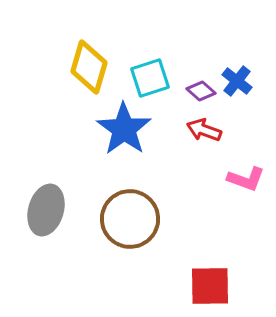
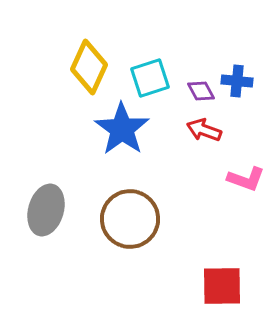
yellow diamond: rotated 8 degrees clockwise
blue cross: rotated 32 degrees counterclockwise
purple diamond: rotated 20 degrees clockwise
blue star: moved 2 px left
red square: moved 12 px right
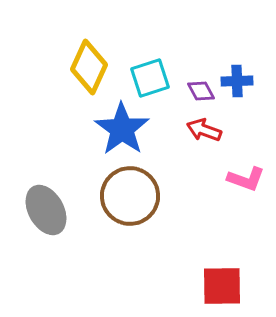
blue cross: rotated 8 degrees counterclockwise
gray ellipse: rotated 45 degrees counterclockwise
brown circle: moved 23 px up
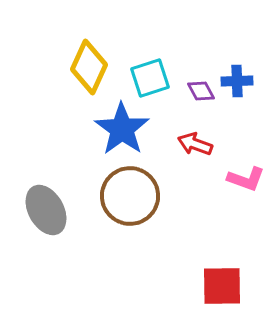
red arrow: moved 9 px left, 14 px down
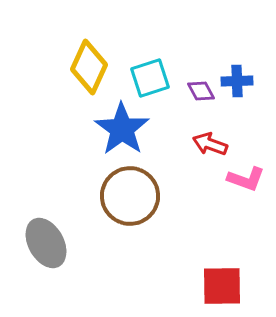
red arrow: moved 15 px right
gray ellipse: moved 33 px down
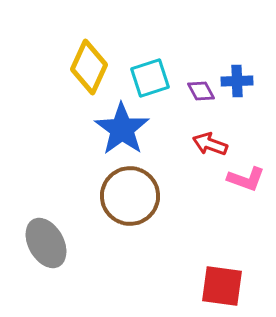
red square: rotated 9 degrees clockwise
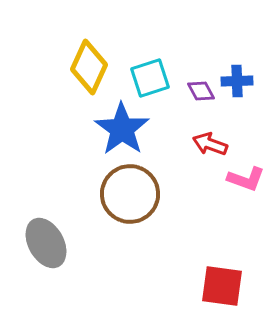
brown circle: moved 2 px up
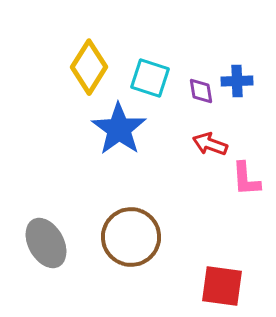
yellow diamond: rotated 8 degrees clockwise
cyan square: rotated 36 degrees clockwise
purple diamond: rotated 20 degrees clockwise
blue star: moved 3 px left
pink L-shape: rotated 66 degrees clockwise
brown circle: moved 1 px right, 43 px down
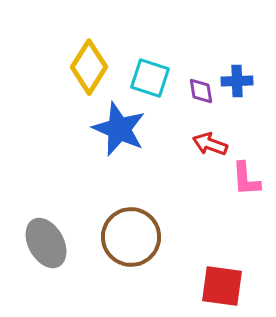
blue star: rotated 12 degrees counterclockwise
